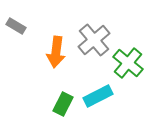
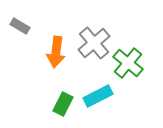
gray rectangle: moved 4 px right
gray cross: moved 3 px down
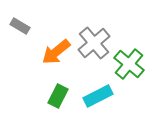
orange arrow: rotated 44 degrees clockwise
green cross: moved 1 px right, 1 px down
green rectangle: moved 5 px left, 8 px up
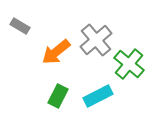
gray cross: moved 2 px right, 3 px up
